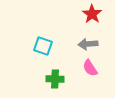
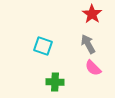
gray arrow: rotated 66 degrees clockwise
pink semicircle: moved 3 px right; rotated 12 degrees counterclockwise
green cross: moved 3 px down
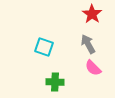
cyan square: moved 1 px right, 1 px down
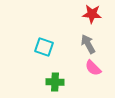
red star: rotated 30 degrees counterclockwise
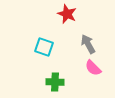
red star: moved 25 px left; rotated 18 degrees clockwise
